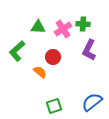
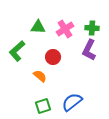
green cross: moved 9 px right, 4 px down
pink cross: moved 2 px right
orange semicircle: moved 4 px down
blue semicircle: moved 20 px left
green square: moved 11 px left
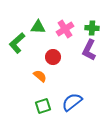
green L-shape: moved 8 px up
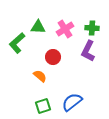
purple L-shape: moved 1 px left, 1 px down
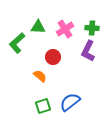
blue semicircle: moved 2 px left
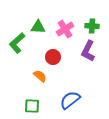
green cross: moved 2 px up
blue semicircle: moved 2 px up
green square: moved 11 px left; rotated 21 degrees clockwise
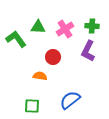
green L-shape: moved 1 px left, 4 px up; rotated 95 degrees clockwise
orange semicircle: rotated 32 degrees counterclockwise
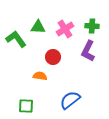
green square: moved 6 px left
